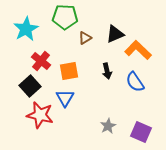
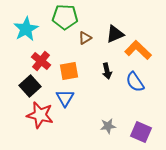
gray star: rotated 21 degrees clockwise
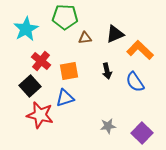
brown triangle: rotated 24 degrees clockwise
orange L-shape: moved 2 px right
blue triangle: rotated 42 degrees clockwise
purple square: moved 1 px right, 1 px down; rotated 20 degrees clockwise
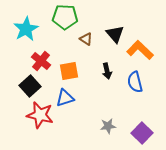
black triangle: rotated 48 degrees counterclockwise
brown triangle: moved 1 px right, 1 px down; rotated 40 degrees clockwise
blue semicircle: rotated 20 degrees clockwise
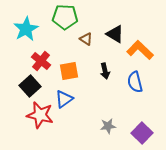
black triangle: rotated 18 degrees counterclockwise
black arrow: moved 2 px left
blue triangle: moved 1 px left, 1 px down; rotated 18 degrees counterclockwise
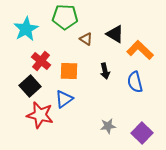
orange square: rotated 12 degrees clockwise
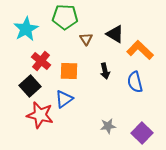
brown triangle: rotated 24 degrees clockwise
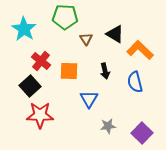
cyan star: moved 2 px left; rotated 10 degrees counterclockwise
blue triangle: moved 25 px right; rotated 24 degrees counterclockwise
red star: rotated 12 degrees counterclockwise
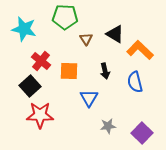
cyan star: rotated 20 degrees counterclockwise
blue triangle: moved 1 px up
